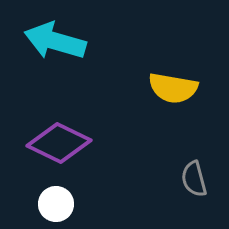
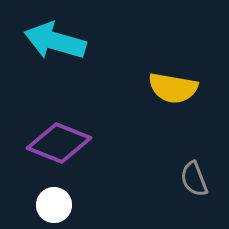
purple diamond: rotated 4 degrees counterclockwise
gray semicircle: rotated 6 degrees counterclockwise
white circle: moved 2 px left, 1 px down
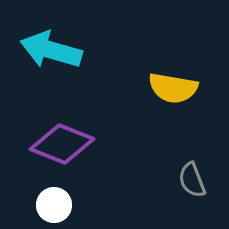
cyan arrow: moved 4 px left, 9 px down
purple diamond: moved 3 px right, 1 px down
gray semicircle: moved 2 px left, 1 px down
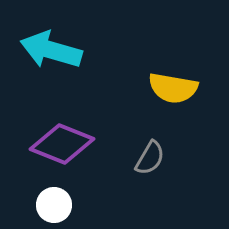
gray semicircle: moved 42 px left, 22 px up; rotated 129 degrees counterclockwise
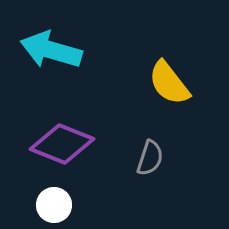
yellow semicircle: moved 4 px left, 5 px up; rotated 42 degrees clockwise
gray semicircle: rotated 12 degrees counterclockwise
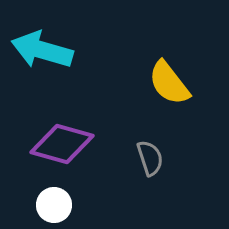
cyan arrow: moved 9 px left
purple diamond: rotated 6 degrees counterclockwise
gray semicircle: rotated 36 degrees counterclockwise
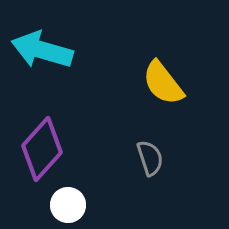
yellow semicircle: moved 6 px left
purple diamond: moved 20 px left, 5 px down; rotated 64 degrees counterclockwise
white circle: moved 14 px right
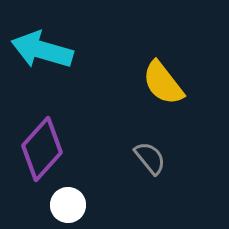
gray semicircle: rotated 21 degrees counterclockwise
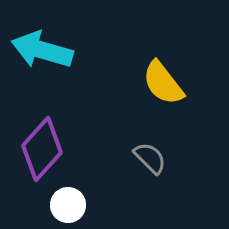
gray semicircle: rotated 6 degrees counterclockwise
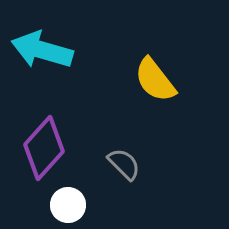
yellow semicircle: moved 8 px left, 3 px up
purple diamond: moved 2 px right, 1 px up
gray semicircle: moved 26 px left, 6 px down
